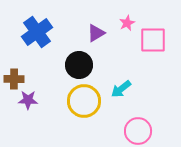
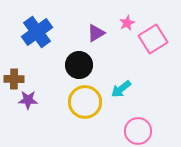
pink square: moved 1 px up; rotated 32 degrees counterclockwise
yellow circle: moved 1 px right, 1 px down
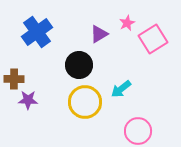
purple triangle: moved 3 px right, 1 px down
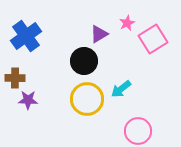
blue cross: moved 11 px left, 4 px down
black circle: moved 5 px right, 4 px up
brown cross: moved 1 px right, 1 px up
yellow circle: moved 2 px right, 3 px up
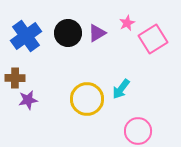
purple triangle: moved 2 px left, 1 px up
black circle: moved 16 px left, 28 px up
cyan arrow: rotated 15 degrees counterclockwise
purple star: rotated 12 degrees counterclockwise
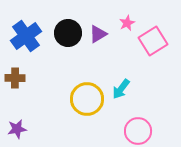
purple triangle: moved 1 px right, 1 px down
pink square: moved 2 px down
purple star: moved 11 px left, 29 px down
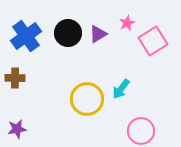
pink circle: moved 3 px right
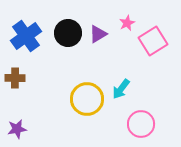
pink circle: moved 7 px up
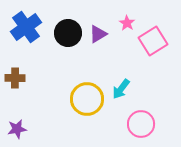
pink star: rotated 14 degrees counterclockwise
blue cross: moved 9 px up
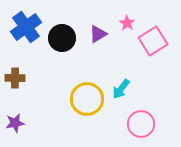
black circle: moved 6 px left, 5 px down
purple star: moved 2 px left, 6 px up
